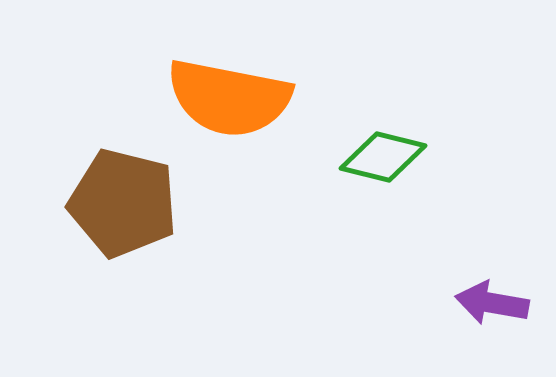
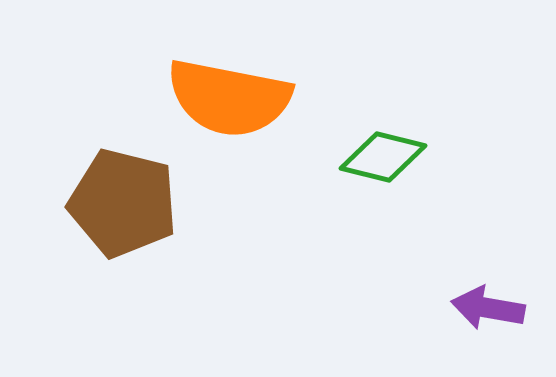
purple arrow: moved 4 px left, 5 px down
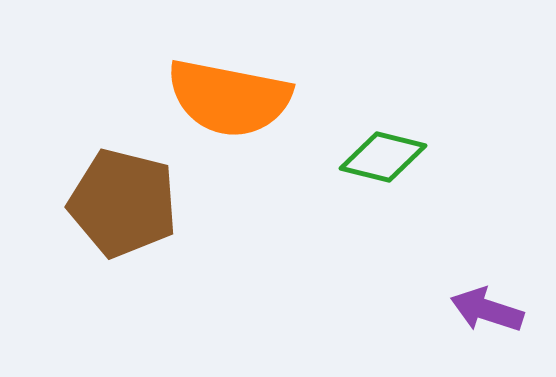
purple arrow: moved 1 px left, 2 px down; rotated 8 degrees clockwise
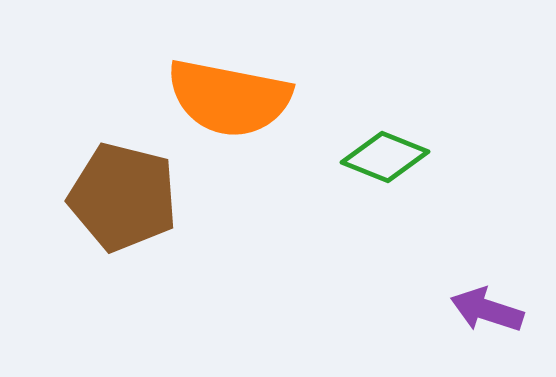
green diamond: moved 2 px right; rotated 8 degrees clockwise
brown pentagon: moved 6 px up
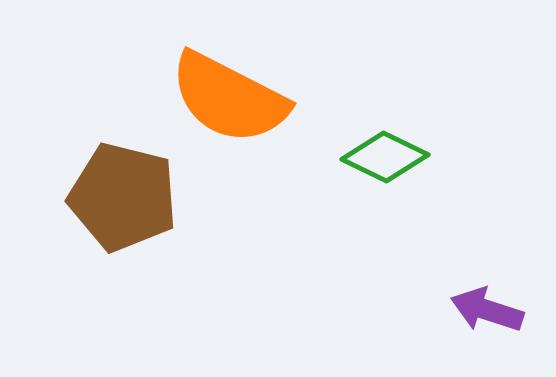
orange semicircle: rotated 16 degrees clockwise
green diamond: rotated 4 degrees clockwise
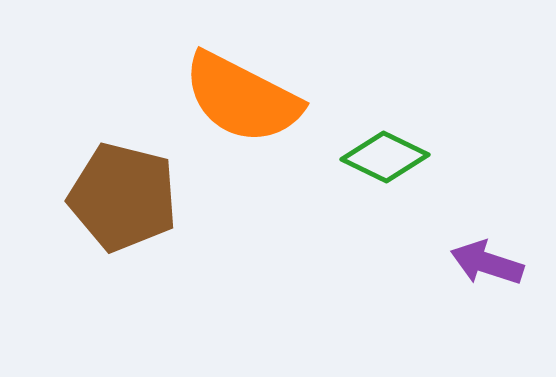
orange semicircle: moved 13 px right
purple arrow: moved 47 px up
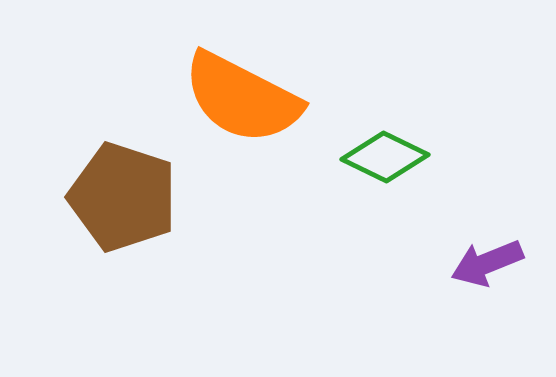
brown pentagon: rotated 4 degrees clockwise
purple arrow: rotated 40 degrees counterclockwise
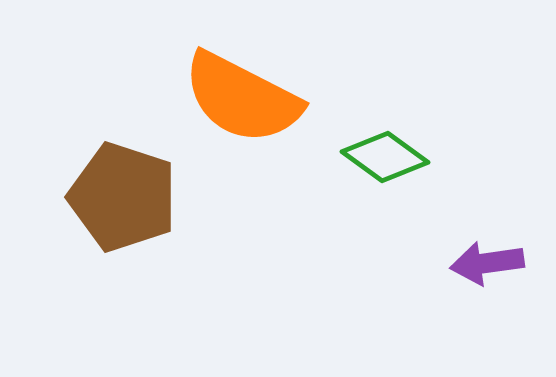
green diamond: rotated 10 degrees clockwise
purple arrow: rotated 14 degrees clockwise
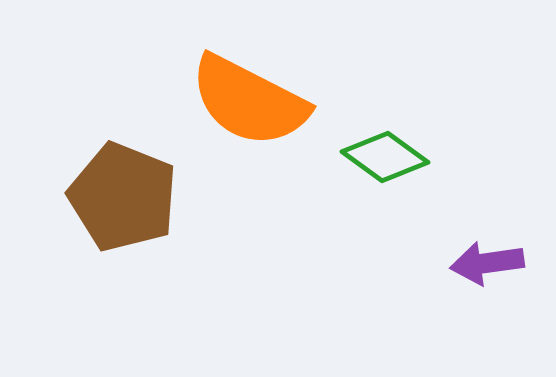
orange semicircle: moved 7 px right, 3 px down
brown pentagon: rotated 4 degrees clockwise
